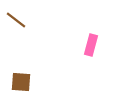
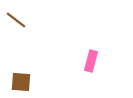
pink rectangle: moved 16 px down
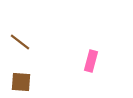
brown line: moved 4 px right, 22 px down
